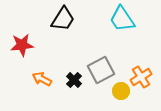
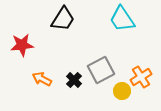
yellow circle: moved 1 px right
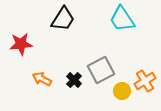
red star: moved 1 px left, 1 px up
orange cross: moved 4 px right, 4 px down
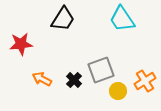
gray square: rotated 8 degrees clockwise
yellow circle: moved 4 px left
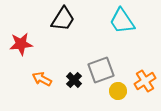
cyan trapezoid: moved 2 px down
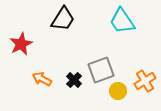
red star: rotated 20 degrees counterclockwise
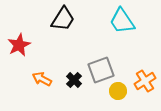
red star: moved 2 px left, 1 px down
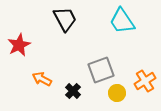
black trapezoid: moved 2 px right; rotated 60 degrees counterclockwise
black cross: moved 1 px left, 11 px down
yellow circle: moved 1 px left, 2 px down
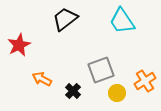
black trapezoid: rotated 100 degrees counterclockwise
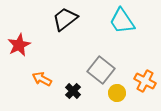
gray square: rotated 32 degrees counterclockwise
orange cross: rotated 30 degrees counterclockwise
